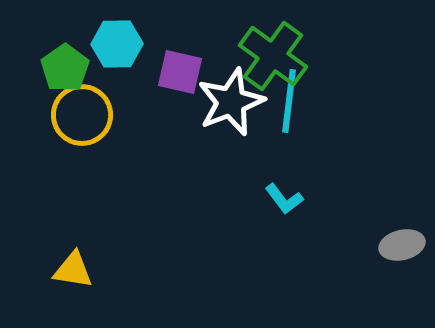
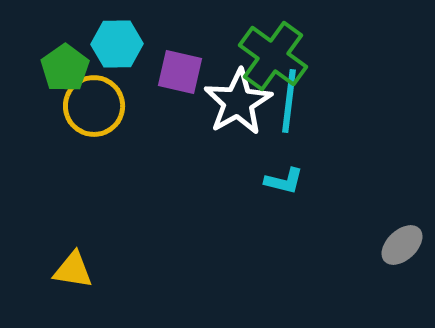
white star: moved 7 px right; rotated 8 degrees counterclockwise
yellow circle: moved 12 px right, 9 px up
cyan L-shape: moved 18 px up; rotated 39 degrees counterclockwise
gray ellipse: rotated 30 degrees counterclockwise
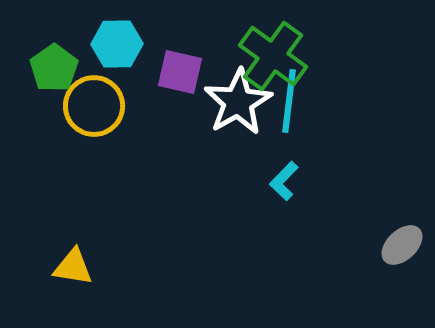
green pentagon: moved 11 px left
cyan L-shape: rotated 120 degrees clockwise
yellow triangle: moved 3 px up
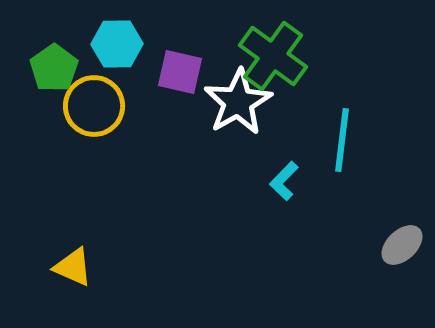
cyan line: moved 53 px right, 39 px down
yellow triangle: rotated 15 degrees clockwise
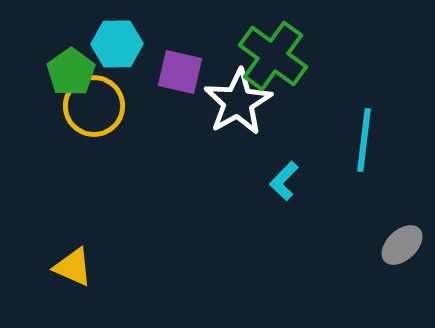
green pentagon: moved 17 px right, 4 px down
cyan line: moved 22 px right
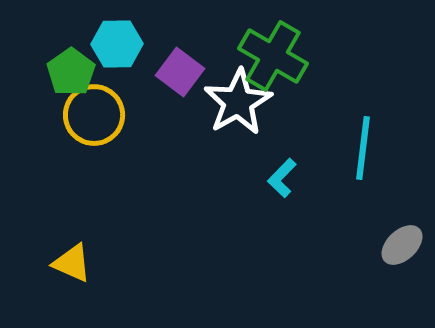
green cross: rotated 6 degrees counterclockwise
purple square: rotated 24 degrees clockwise
yellow circle: moved 9 px down
cyan line: moved 1 px left, 8 px down
cyan L-shape: moved 2 px left, 3 px up
yellow triangle: moved 1 px left, 4 px up
